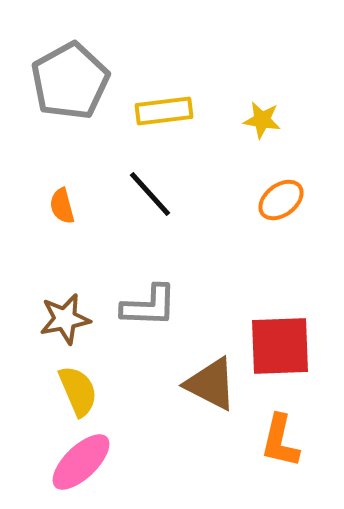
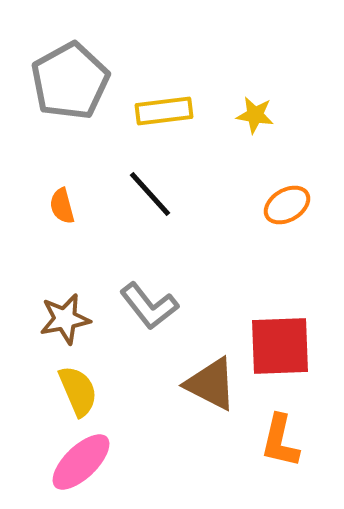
yellow star: moved 7 px left, 5 px up
orange ellipse: moved 6 px right, 5 px down; rotated 6 degrees clockwise
gray L-shape: rotated 50 degrees clockwise
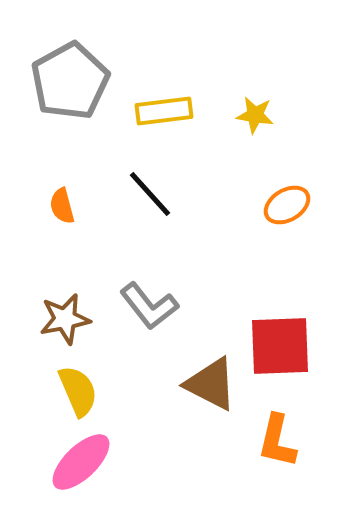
orange L-shape: moved 3 px left
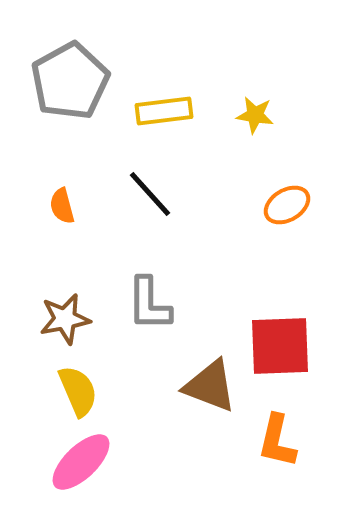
gray L-shape: moved 2 px up; rotated 38 degrees clockwise
brown triangle: moved 1 px left, 2 px down; rotated 6 degrees counterclockwise
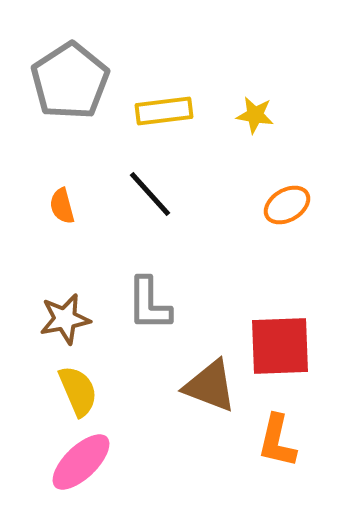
gray pentagon: rotated 4 degrees counterclockwise
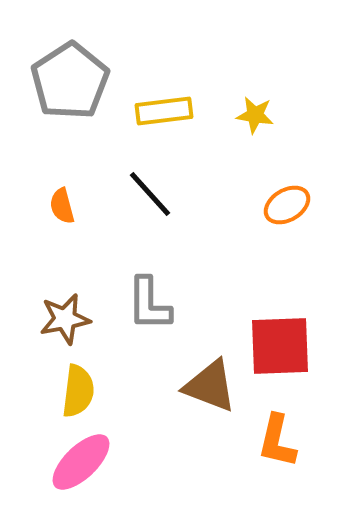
yellow semicircle: rotated 30 degrees clockwise
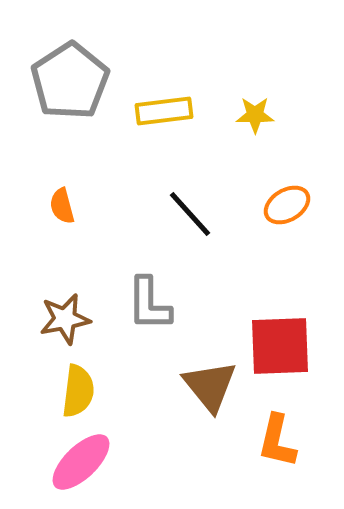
yellow star: rotated 9 degrees counterclockwise
black line: moved 40 px right, 20 px down
brown triangle: rotated 30 degrees clockwise
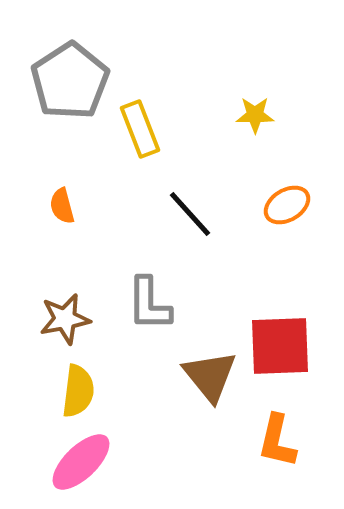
yellow rectangle: moved 24 px left, 18 px down; rotated 76 degrees clockwise
brown triangle: moved 10 px up
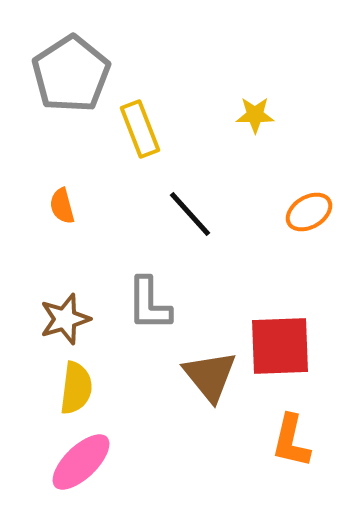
gray pentagon: moved 1 px right, 7 px up
orange ellipse: moved 22 px right, 7 px down
brown star: rotated 6 degrees counterclockwise
yellow semicircle: moved 2 px left, 3 px up
orange L-shape: moved 14 px right
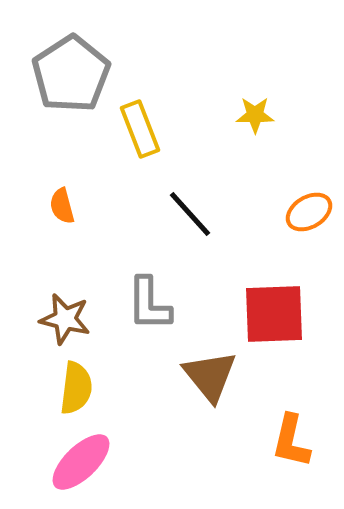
brown star: rotated 30 degrees clockwise
red square: moved 6 px left, 32 px up
